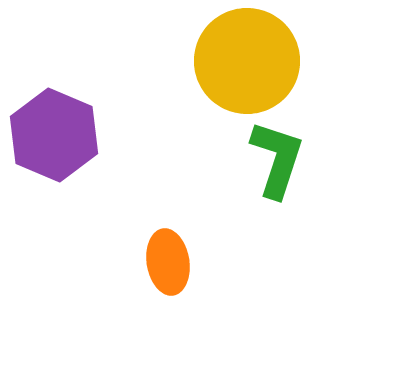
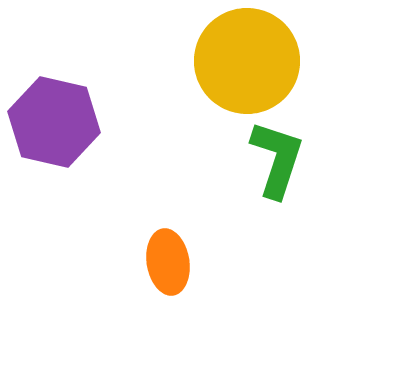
purple hexagon: moved 13 px up; rotated 10 degrees counterclockwise
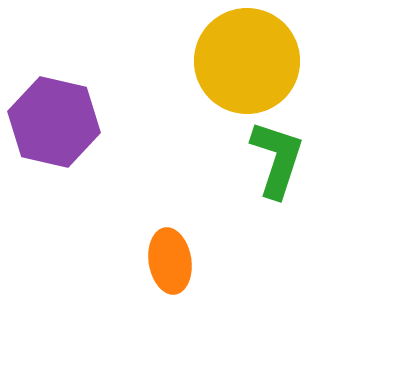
orange ellipse: moved 2 px right, 1 px up
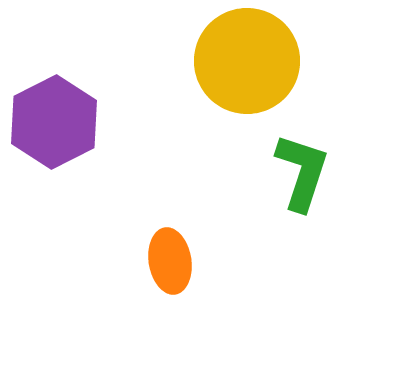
purple hexagon: rotated 20 degrees clockwise
green L-shape: moved 25 px right, 13 px down
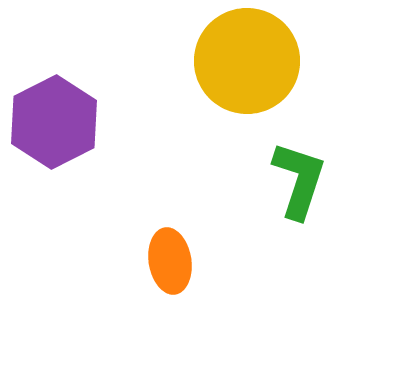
green L-shape: moved 3 px left, 8 px down
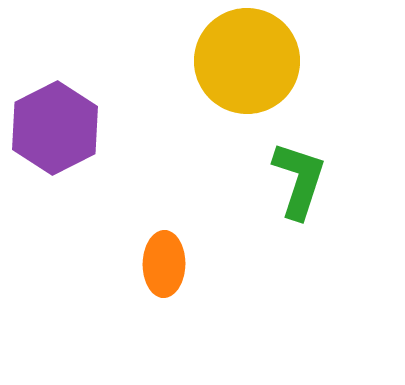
purple hexagon: moved 1 px right, 6 px down
orange ellipse: moved 6 px left, 3 px down; rotated 10 degrees clockwise
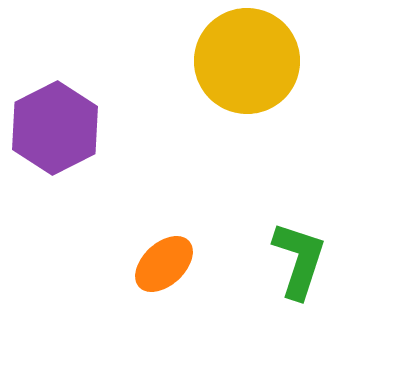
green L-shape: moved 80 px down
orange ellipse: rotated 46 degrees clockwise
